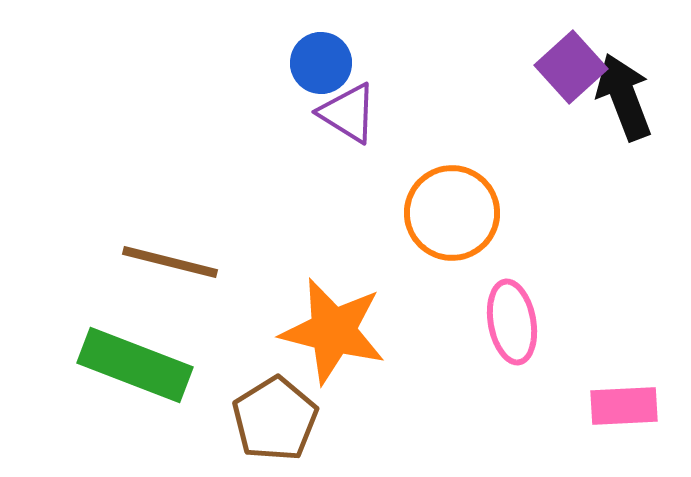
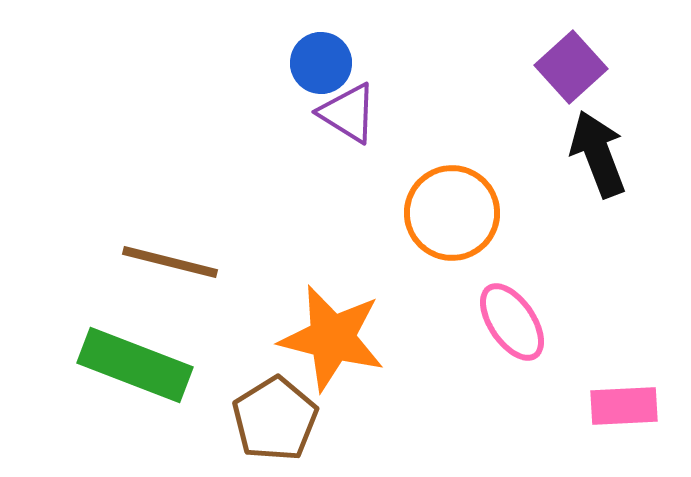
black arrow: moved 26 px left, 57 px down
pink ellipse: rotated 24 degrees counterclockwise
orange star: moved 1 px left, 7 px down
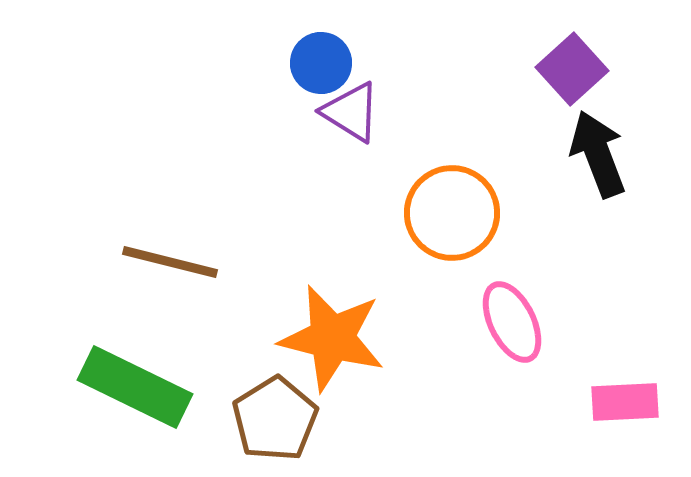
purple square: moved 1 px right, 2 px down
purple triangle: moved 3 px right, 1 px up
pink ellipse: rotated 8 degrees clockwise
green rectangle: moved 22 px down; rotated 5 degrees clockwise
pink rectangle: moved 1 px right, 4 px up
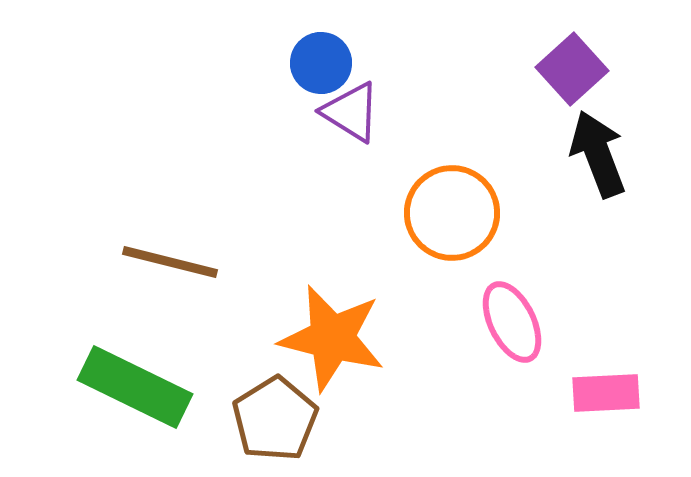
pink rectangle: moved 19 px left, 9 px up
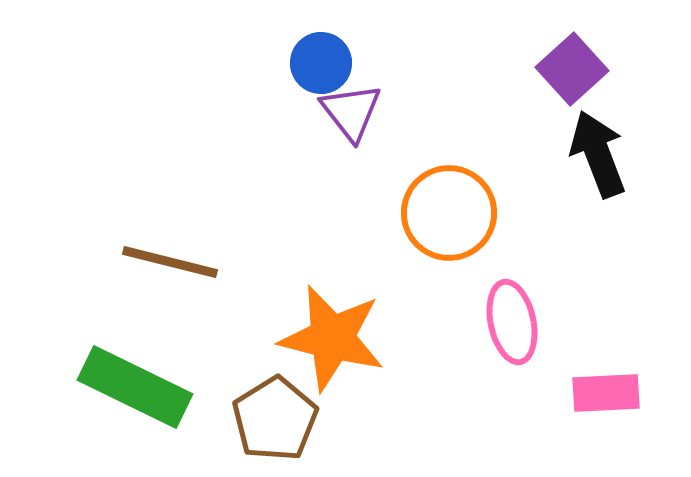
purple triangle: rotated 20 degrees clockwise
orange circle: moved 3 px left
pink ellipse: rotated 14 degrees clockwise
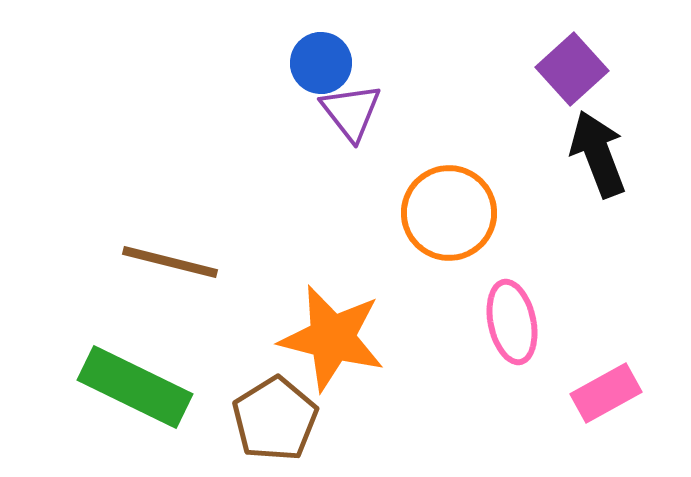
pink rectangle: rotated 26 degrees counterclockwise
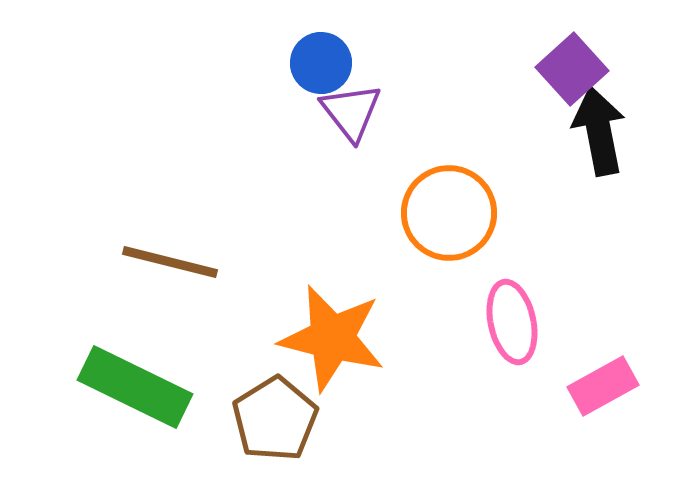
black arrow: moved 1 px right, 23 px up; rotated 10 degrees clockwise
pink rectangle: moved 3 px left, 7 px up
